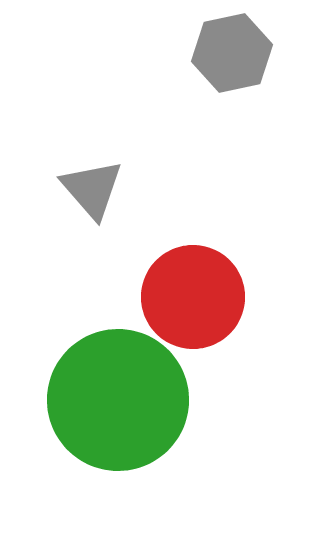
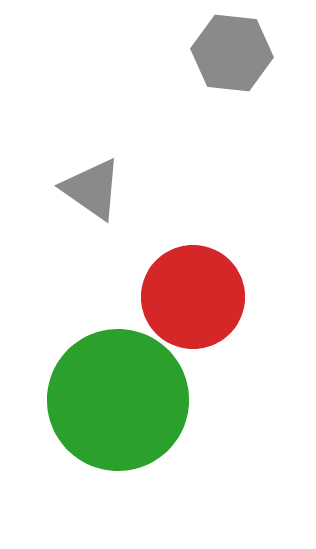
gray hexagon: rotated 18 degrees clockwise
gray triangle: rotated 14 degrees counterclockwise
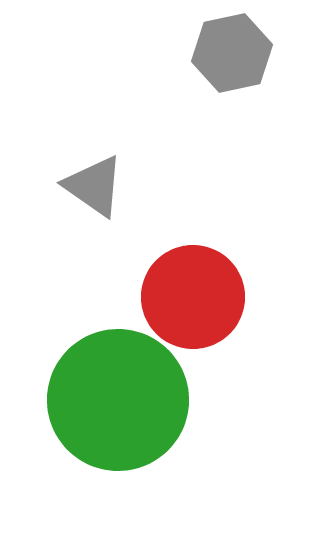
gray hexagon: rotated 18 degrees counterclockwise
gray triangle: moved 2 px right, 3 px up
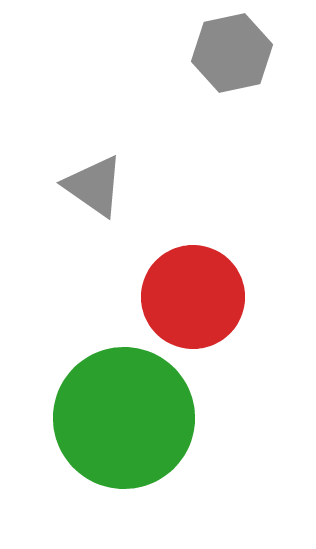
green circle: moved 6 px right, 18 px down
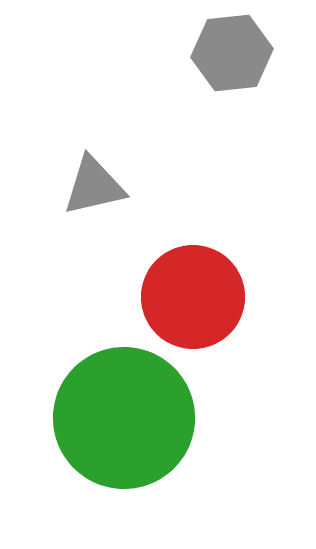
gray hexagon: rotated 6 degrees clockwise
gray triangle: rotated 48 degrees counterclockwise
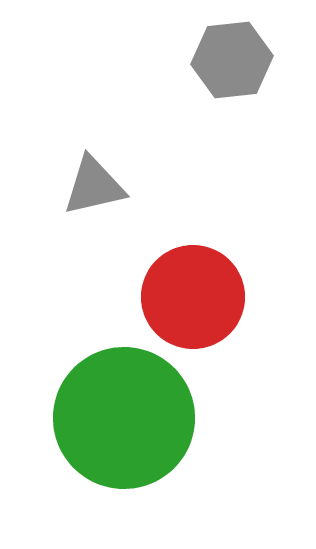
gray hexagon: moved 7 px down
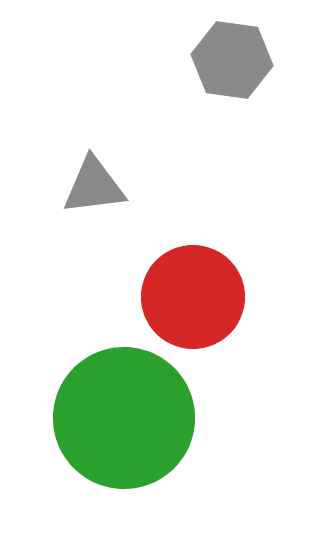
gray hexagon: rotated 14 degrees clockwise
gray triangle: rotated 6 degrees clockwise
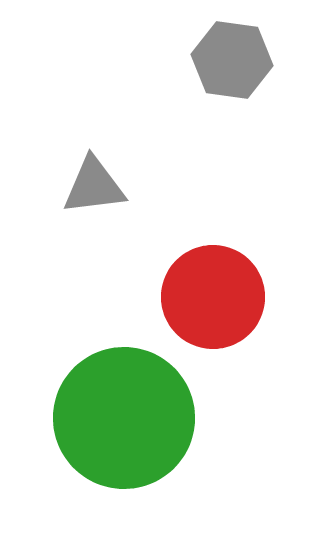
red circle: moved 20 px right
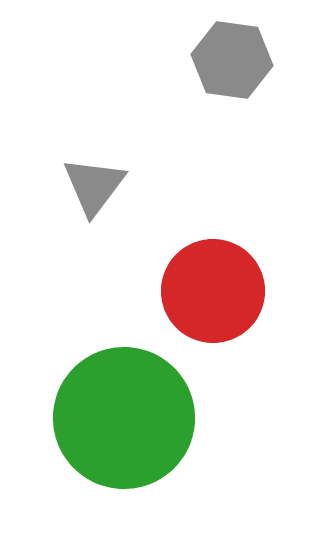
gray triangle: rotated 46 degrees counterclockwise
red circle: moved 6 px up
